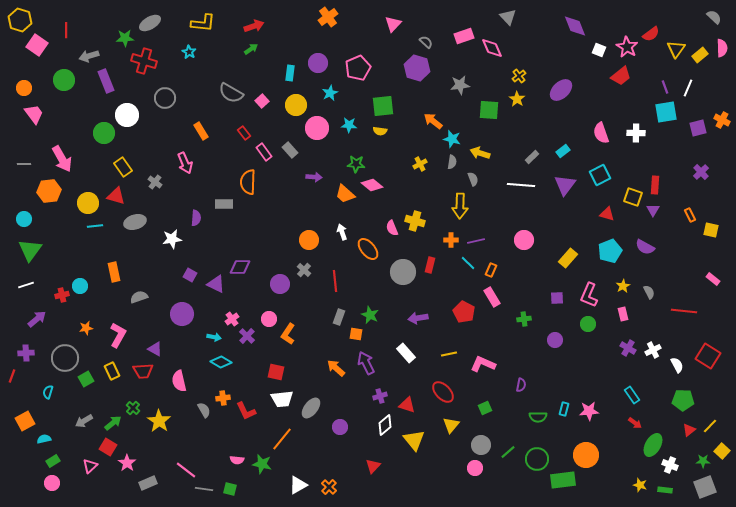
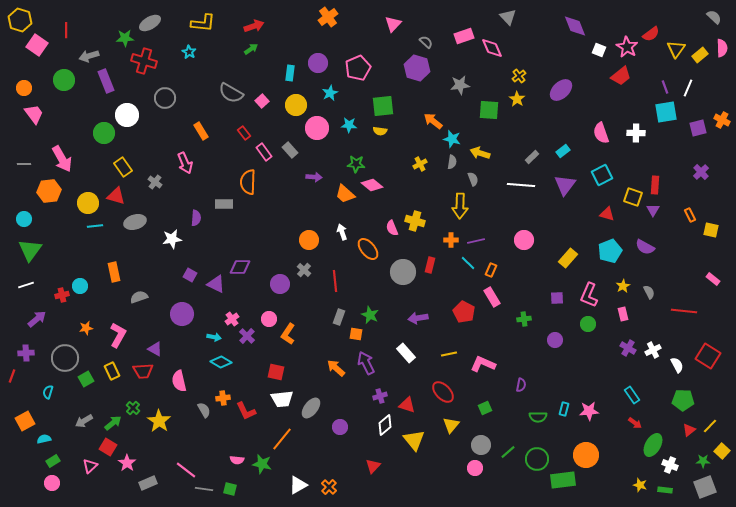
cyan square at (600, 175): moved 2 px right
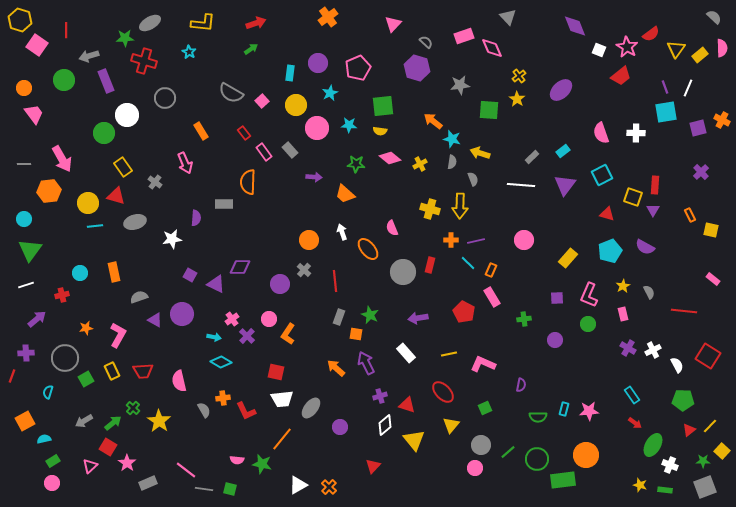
red arrow at (254, 26): moved 2 px right, 3 px up
pink diamond at (372, 185): moved 18 px right, 27 px up
yellow cross at (415, 221): moved 15 px right, 12 px up
cyan circle at (80, 286): moved 13 px up
purple triangle at (155, 349): moved 29 px up
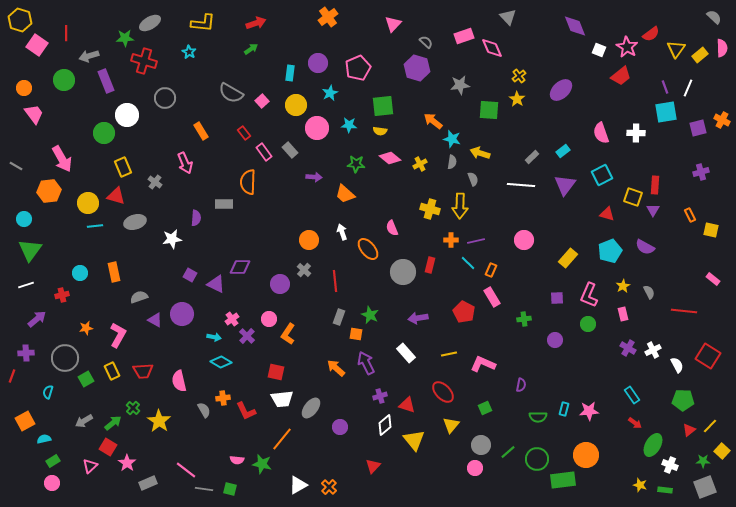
red line at (66, 30): moved 3 px down
gray line at (24, 164): moved 8 px left, 2 px down; rotated 32 degrees clockwise
yellow rectangle at (123, 167): rotated 12 degrees clockwise
purple cross at (701, 172): rotated 28 degrees clockwise
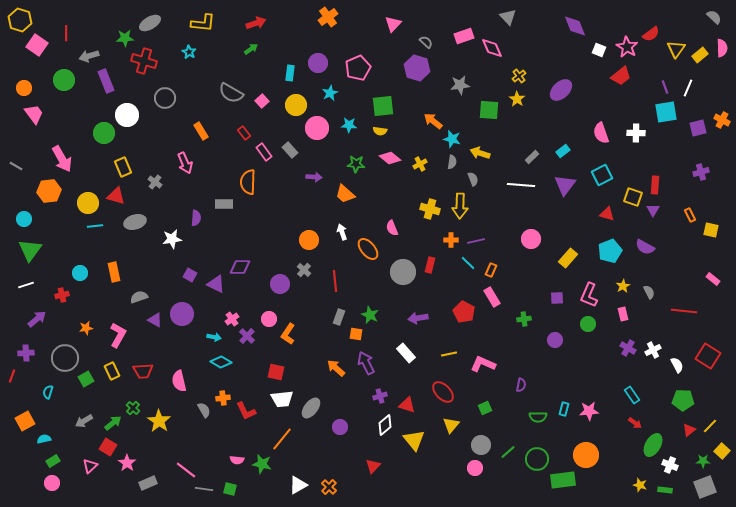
pink circle at (524, 240): moved 7 px right, 1 px up
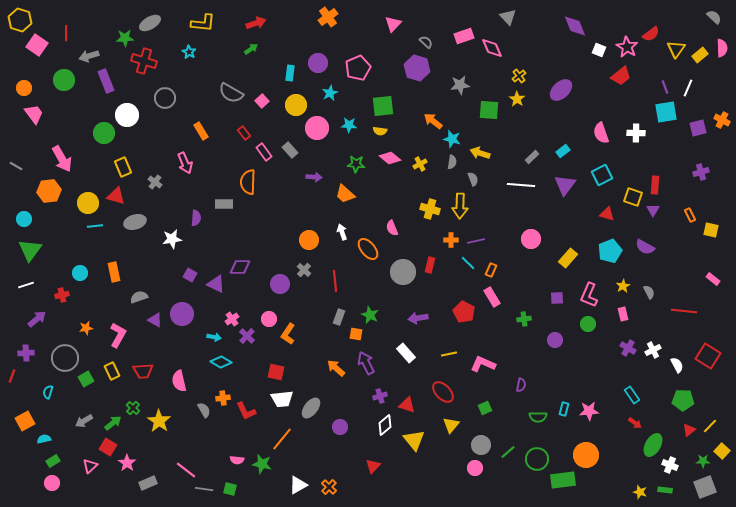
yellow star at (640, 485): moved 7 px down
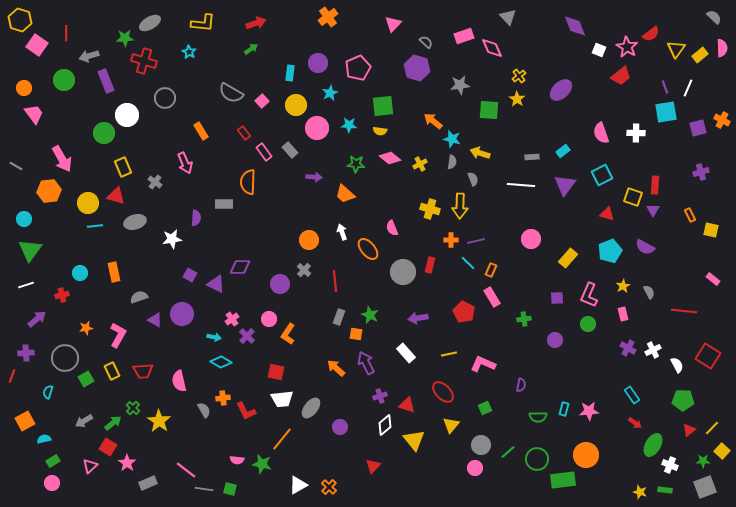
gray rectangle at (532, 157): rotated 40 degrees clockwise
yellow line at (710, 426): moved 2 px right, 2 px down
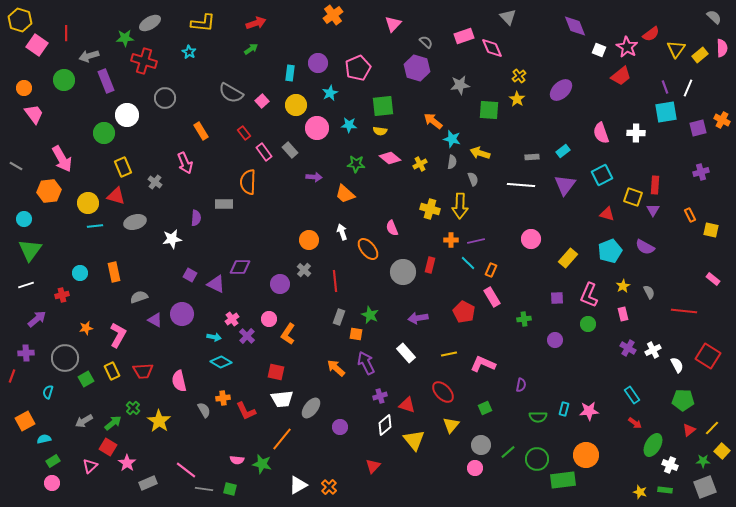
orange cross at (328, 17): moved 5 px right, 2 px up
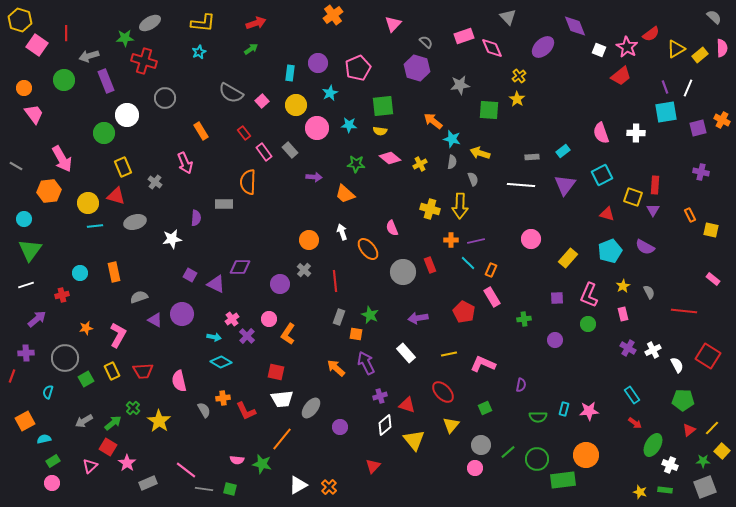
yellow triangle at (676, 49): rotated 24 degrees clockwise
cyan star at (189, 52): moved 10 px right; rotated 16 degrees clockwise
purple ellipse at (561, 90): moved 18 px left, 43 px up
purple cross at (701, 172): rotated 28 degrees clockwise
red rectangle at (430, 265): rotated 35 degrees counterclockwise
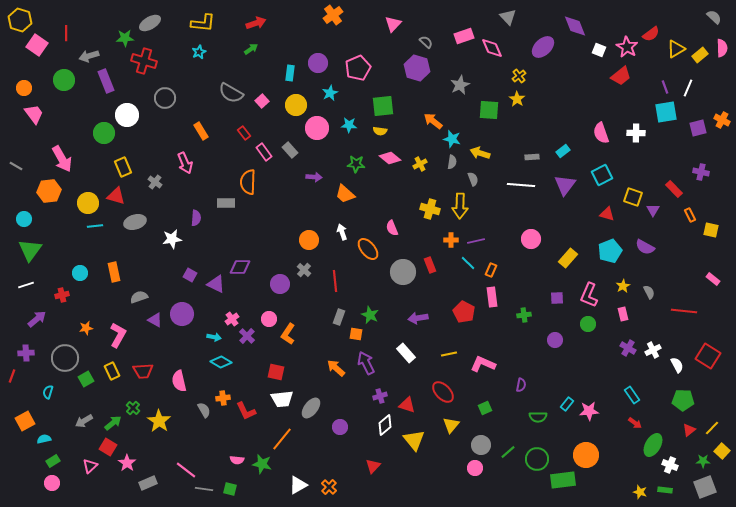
gray star at (460, 85): rotated 18 degrees counterclockwise
red rectangle at (655, 185): moved 19 px right, 4 px down; rotated 48 degrees counterclockwise
gray rectangle at (224, 204): moved 2 px right, 1 px up
pink rectangle at (492, 297): rotated 24 degrees clockwise
green cross at (524, 319): moved 4 px up
cyan rectangle at (564, 409): moved 3 px right, 5 px up; rotated 24 degrees clockwise
